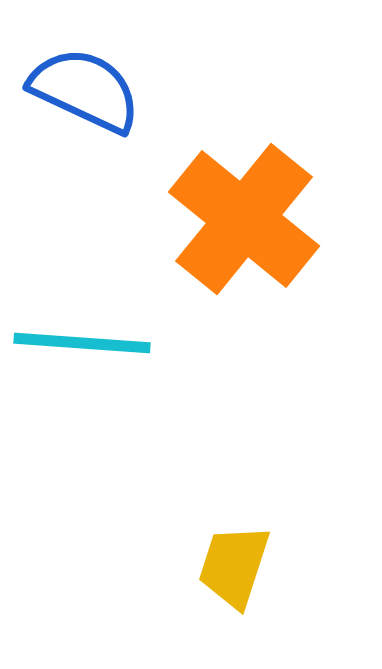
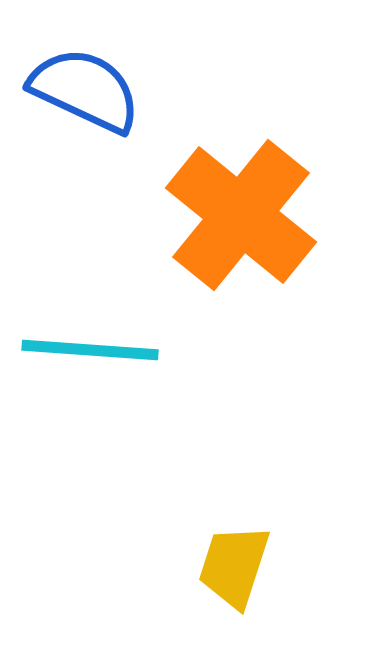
orange cross: moved 3 px left, 4 px up
cyan line: moved 8 px right, 7 px down
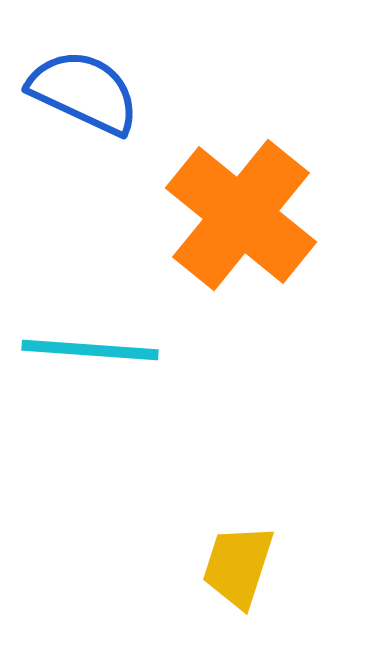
blue semicircle: moved 1 px left, 2 px down
yellow trapezoid: moved 4 px right
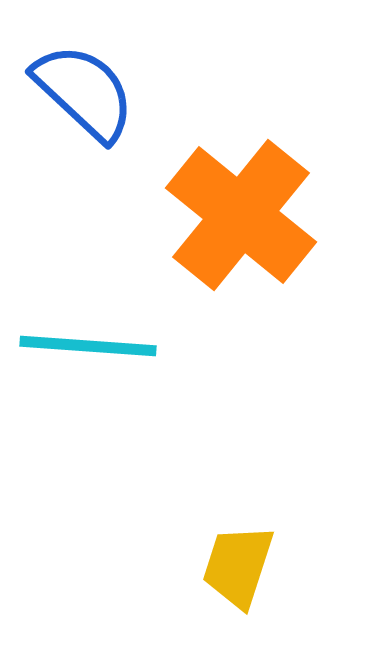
blue semicircle: rotated 18 degrees clockwise
cyan line: moved 2 px left, 4 px up
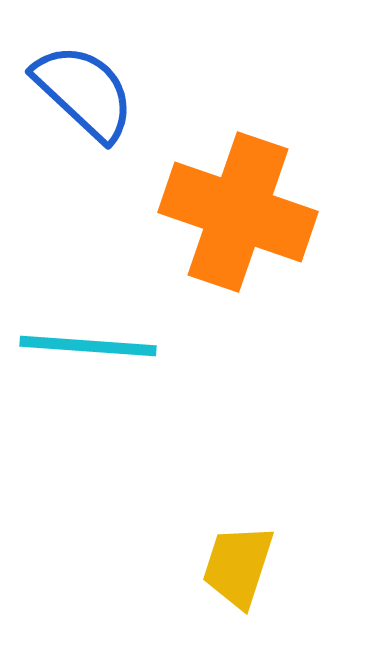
orange cross: moved 3 px left, 3 px up; rotated 20 degrees counterclockwise
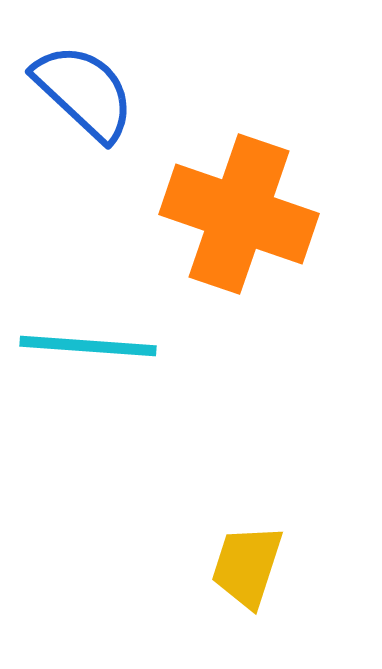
orange cross: moved 1 px right, 2 px down
yellow trapezoid: moved 9 px right
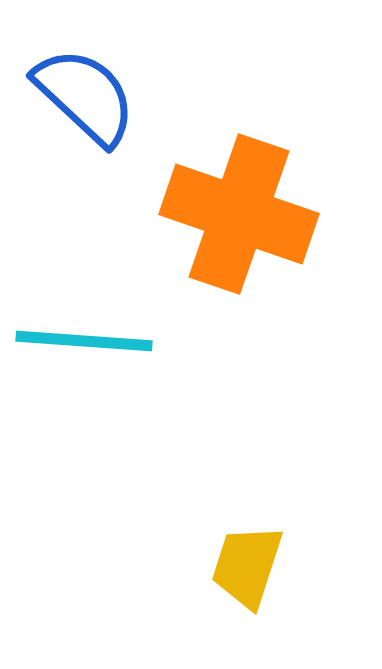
blue semicircle: moved 1 px right, 4 px down
cyan line: moved 4 px left, 5 px up
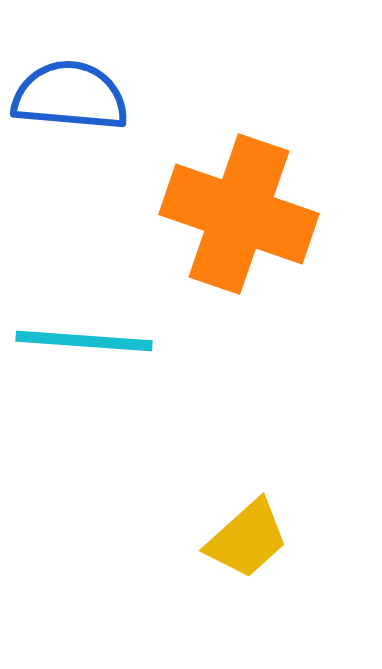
blue semicircle: moved 15 px left; rotated 38 degrees counterclockwise
yellow trapezoid: moved 27 px up; rotated 150 degrees counterclockwise
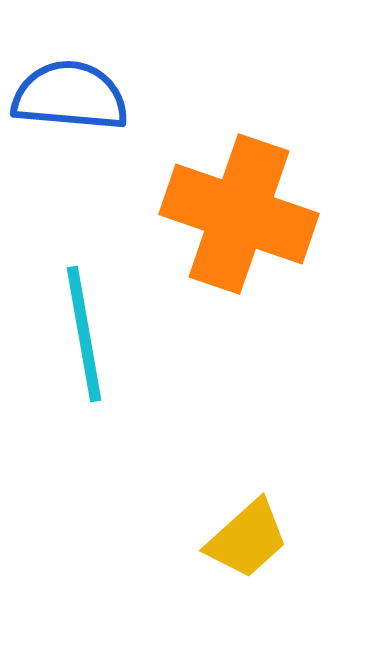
cyan line: moved 7 px up; rotated 76 degrees clockwise
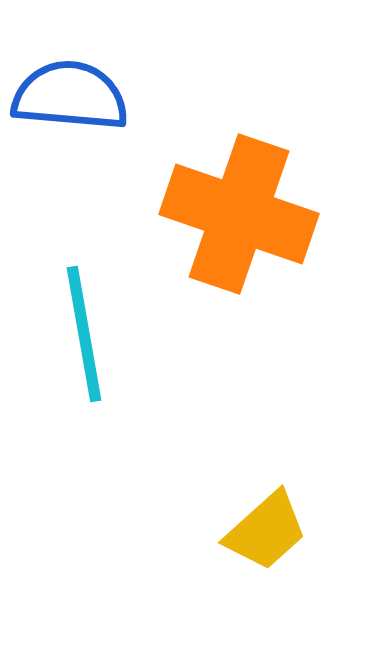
yellow trapezoid: moved 19 px right, 8 px up
